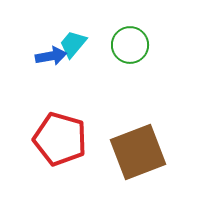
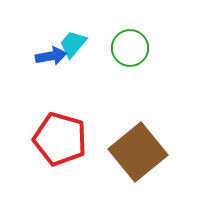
green circle: moved 3 px down
brown square: rotated 18 degrees counterclockwise
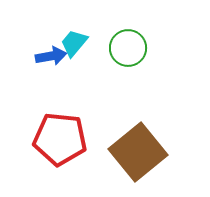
cyan trapezoid: moved 1 px right, 1 px up
green circle: moved 2 px left
red pentagon: rotated 10 degrees counterclockwise
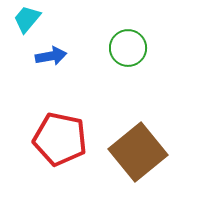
cyan trapezoid: moved 47 px left, 24 px up
red pentagon: rotated 6 degrees clockwise
